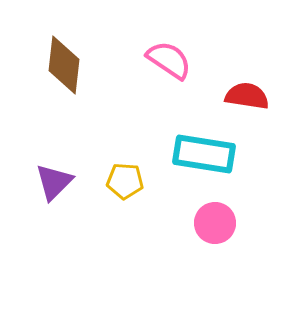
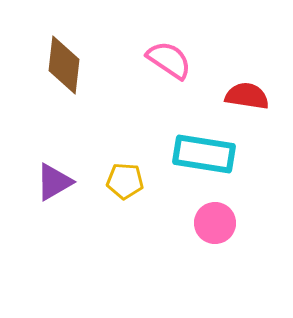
purple triangle: rotated 15 degrees clockwise
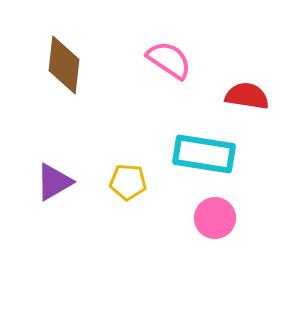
yellow pentagon: moved 3 px right, 1 px down
pink circle: moved 5 px up
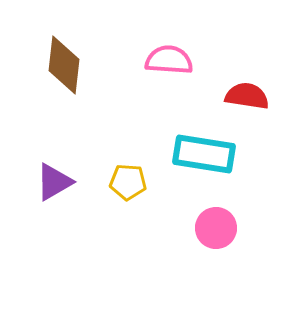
pink semicircle: rotated 30 degrees counterclockwise
pink circle: moved 1 px right, 10 px down
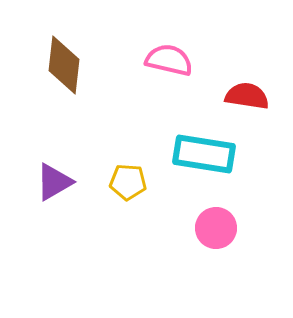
pink semicircle: rotated 9 degrees clockwise
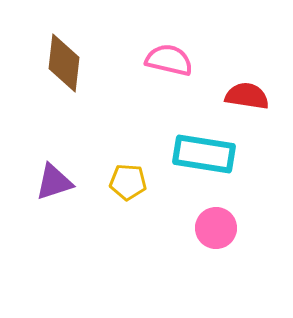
brown diamond: moved 2 px up
purple triangle: rotated 12 degrees clockwise
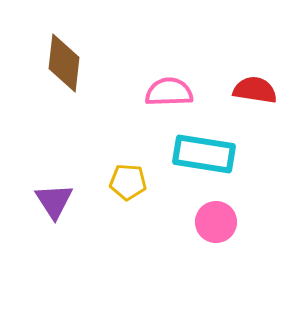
pink semicircle: moved 32 px down; rotated 15 degrees counterclockwise
red semicircle: moved 8 px right, 6 px up
purple triangle: moved 19 px down; rotated 45 degrees counterclockwise
pink circle: moved 6 px up
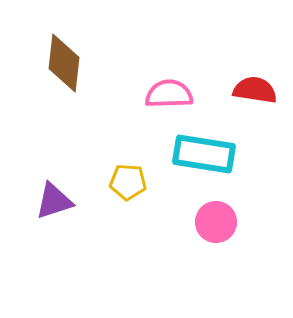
pink semicircle: moved 2 px down
purple triangle: rotated 45 degrees clockwise
